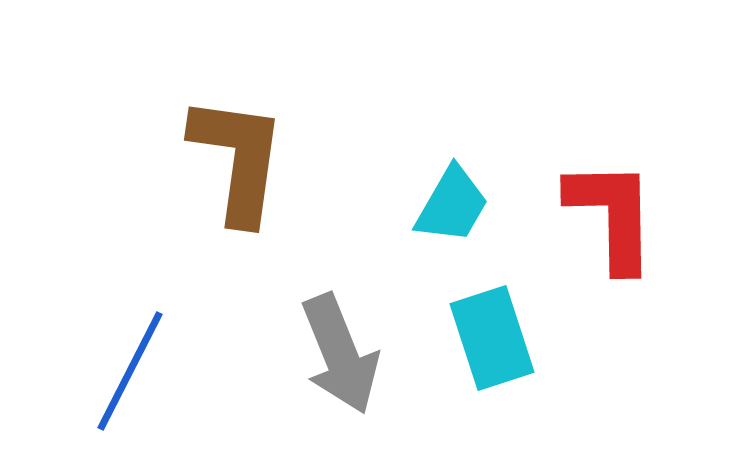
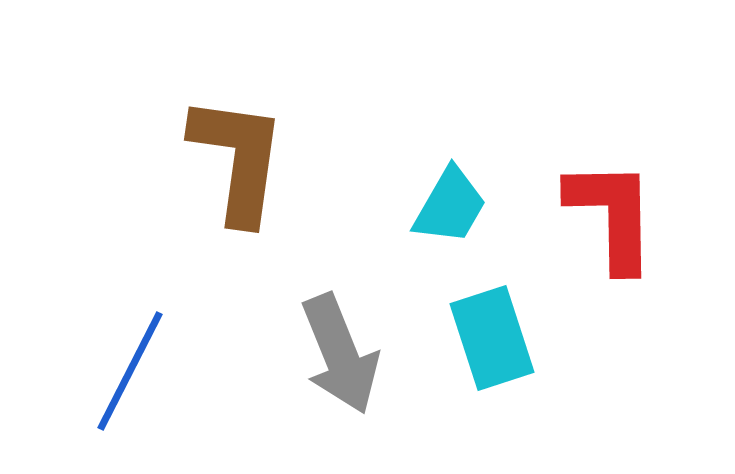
cyan trapezoid: moved 2 px left, 1 px down
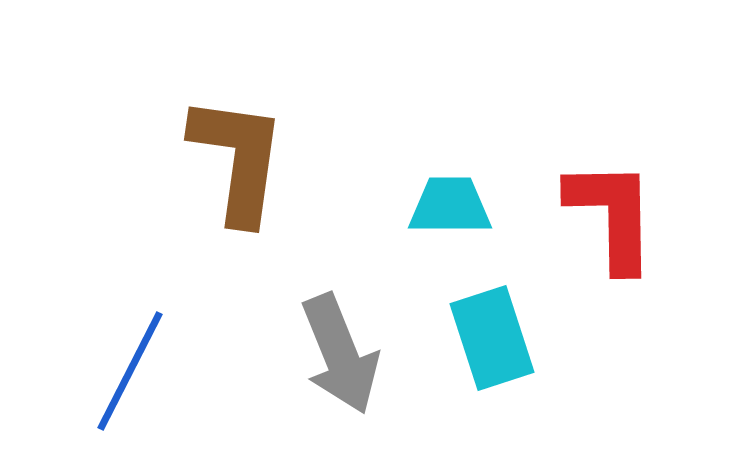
cyan trapezoid: rotated 120 degrees counterclockwise
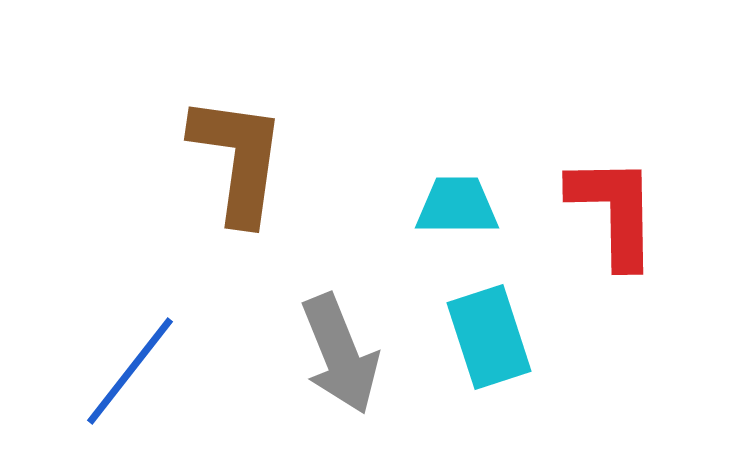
cyan trapezoid: moved 7 px right
red L-shape: moved 2 px right, 4 px up
cyan rectangle: moved 3 px left, 1 px up
blue line: rotated 11 degrees clockwise
